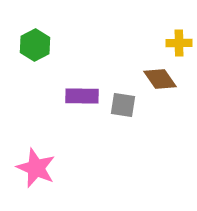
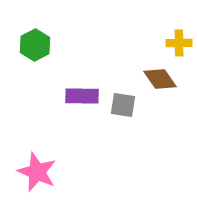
pink star: moved 1 px right, 4 px down
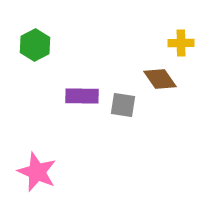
yellow cross: moved 2 px right
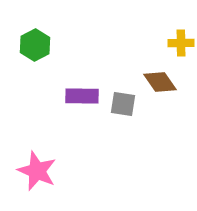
brown diamond: moved 3 px down
gray square: moved 1 px up
pink star: moved 1 px up
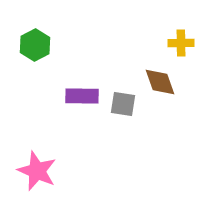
brown diamond: rotated 16 degrees clockwise
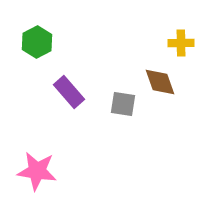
green hexagon: moved 2 px right, 3 px up
purple rectangle: moved 13 px left, 4 px up; rotated 48 degrees clockwise
pink star: rotated 15 degrees counterclockwise
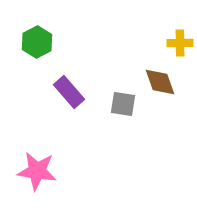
yellow cross: moved 1 px left
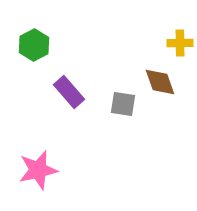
green hexagon: moved 3 px left, 3 px down
pink star: moved 1 px right, 1 px up; rotated 21 degrees counterclockwise
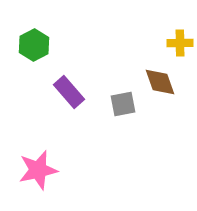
gray square: rotated 20 degrees counterclockwise
